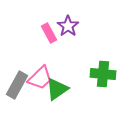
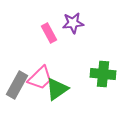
purple star: moved 5 px right, 3 px up; rotated 30 degrees clockwise
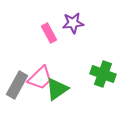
green cross: rotated 15 degrees clockwise
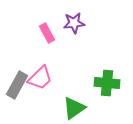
purple star: moved 1 px right
pink rectangle: moved 2 px left
green cross: moved 4 px right, 9 px down; rotated 15 degrees counterclockwise
green triangle: moved 17 px right, 19 px down
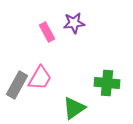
pink rectangle: moved 1 px up
pink trapezoid: rotated 16 degrees counterclockwise
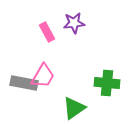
pink trapezoid: moved 3 px right, 2 px up
gray rectangle: moved 7 px right, 2 px up; rotated 72 degrees clockwise
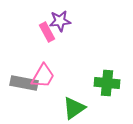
purple star: moved 14 px left, 2 px up
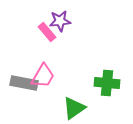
pink rectangle: rotated 12 degrees counterclockwise
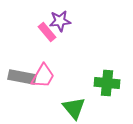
gray rectangle: moved 2 px left, 6 px up
green triangle: rotated 35 degrees counterclockwise
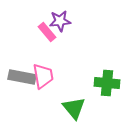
pink trapezoid: rotated 40 degrees counterclockwise
